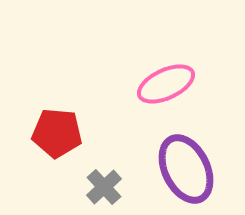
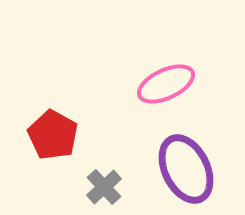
red pentagon: moved 4 px left, 2 px down; rotated 24 degrees clockwise
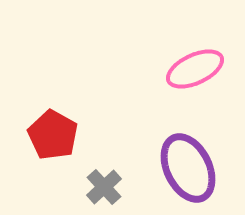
pink ellipse: moved 29 px right, 15 px up
purple ellipse: moved 2 px right, 1 px up
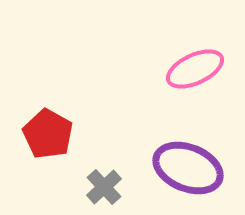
red pentagon: moved 5 px left, 1 px up
purple ellipse: rotated 42 degrees counterclockwise
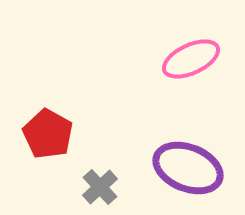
pink ellipse: moved 4 px left, 10 px up
gray cross: moved 4 px left
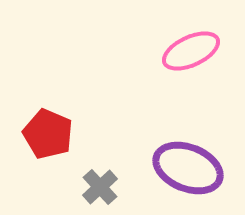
pink ellipse: moved 8 px up
red pentagon: rotated 6 degrees counterclockwise
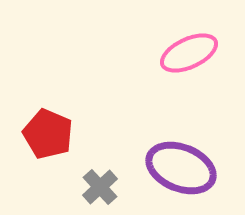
pink ellipse: moved 2 px left, 2 px down
purple ellipse: moved 7 px left
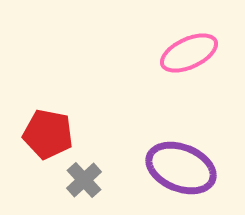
red pentagon: rotated 12 degrees counterclockwise
gray cross: moved 16 px left, 7 px up
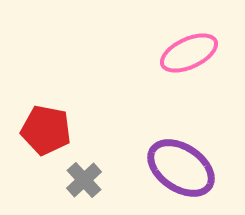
red pentagon: moved 2 px left, 4 px up
purple ellipse: rotated 12 degrees clockwise
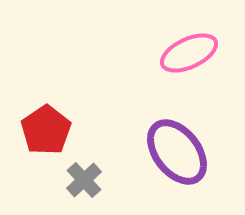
red pentagon: rotated 27 degrees clockwise
purple ellipse: moved 4 px left, 16 px up; rotated 18 degrees clockwise
